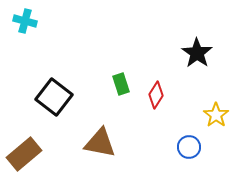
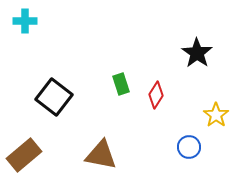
cyan cross: rotated 15 degrees counterclockwise
brown triangle: moved 1 px right, 12 px down
brown rectangle: moved 1 px down
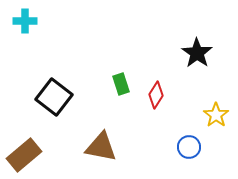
brown triangle: moved 8 px up
